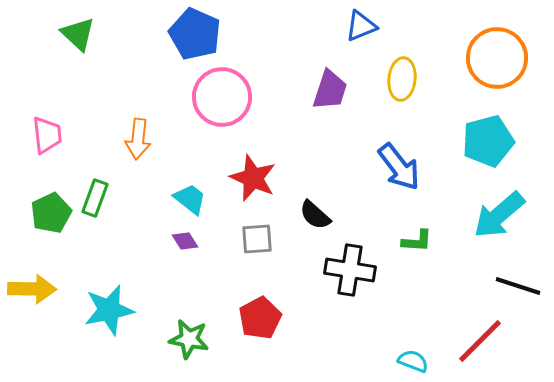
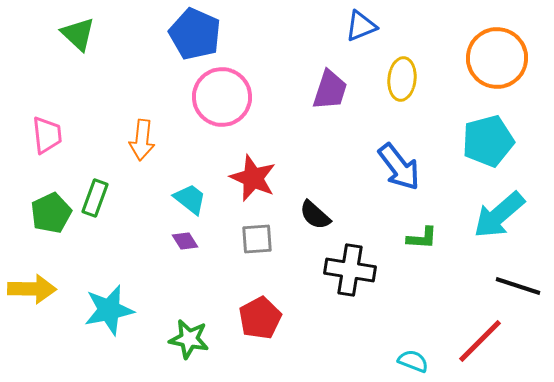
orange arrow: moved 4 px right, 1 px down
green L-shape: moved 5 px right, 3 px up
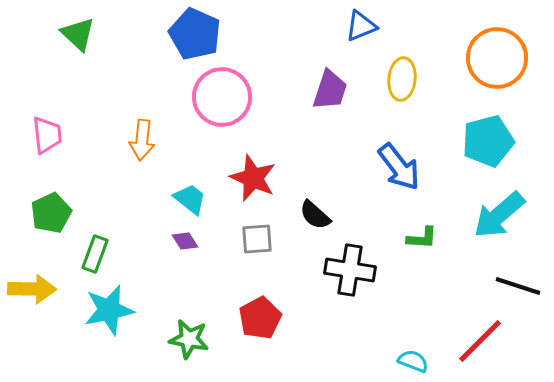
green rectangle: moved 56 px down
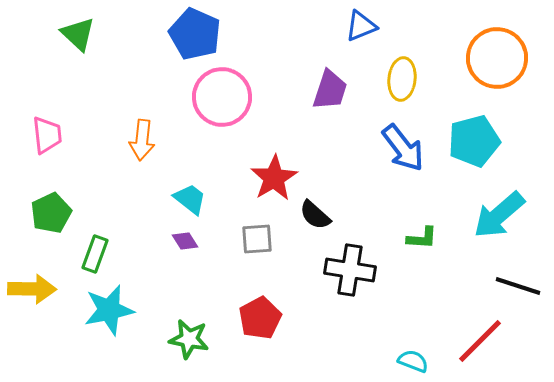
cyan pentagon: moved 14 px left
blue arrow: moved 4 px right, 19 px up
red star: moved 21 px right; rotated 18 degrees clockwise
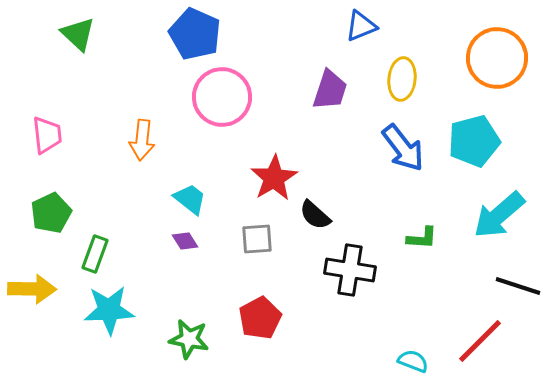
cyan star: rotated 9 degrees clockwise
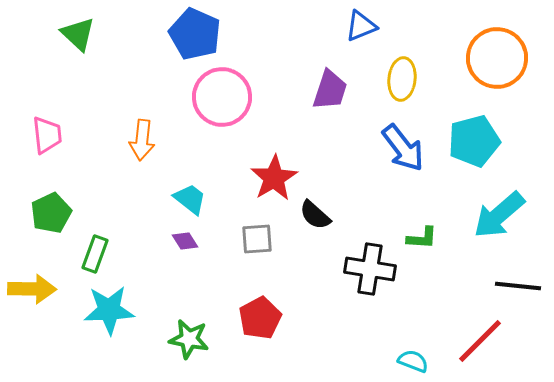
black cross: moved 20 px right, 1 px up
black line: rotated 12 degrees counterclockwise
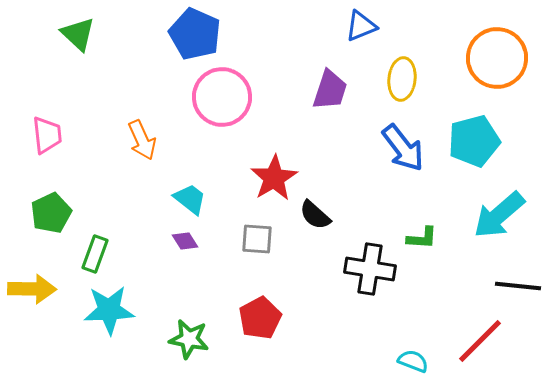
orange arrow: rotated 30 degrees counterclockwise
gray square: rotated 8 degrees clockwise
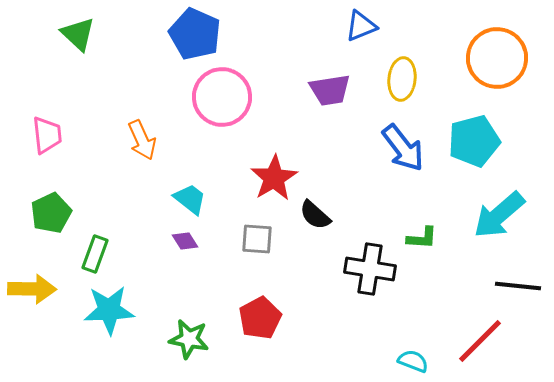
purple trapezoid: rotated 63 degrees clockwise
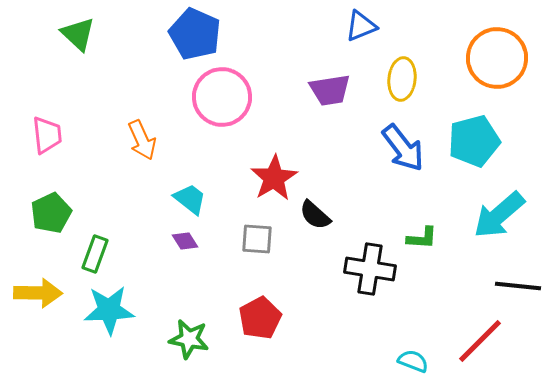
yellow arrow: moved 6 px right, 4 px down
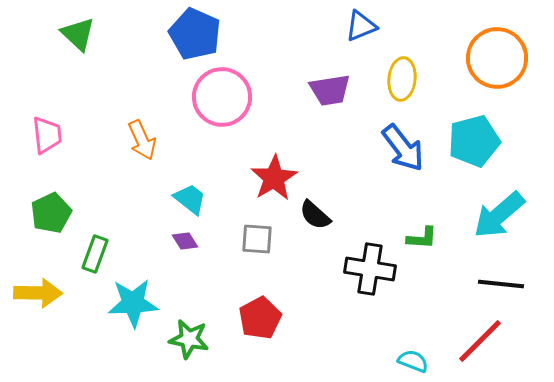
black line: moved 17 px left, 2 px up
cyan star: moved 24 px right, 7 px up
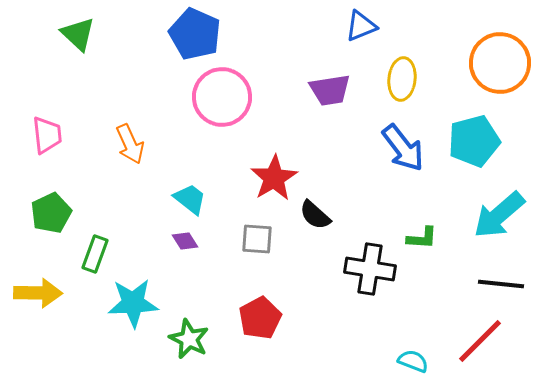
orange circle: moved 3 px right, 5 px down
orange arrow: moved 12 px left, 4 px down
green star: rotated 15 degrees clockwise
